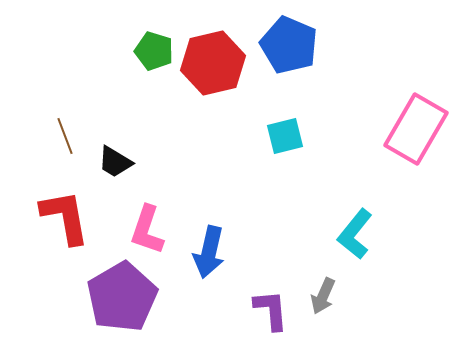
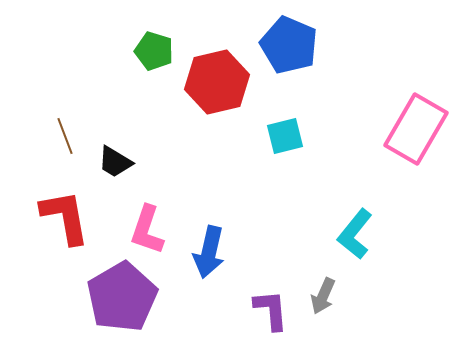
red hexagon: moved 4 px right, 19 px down
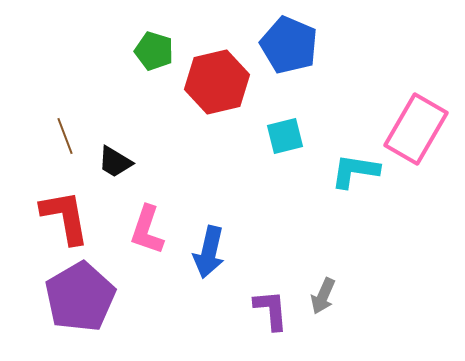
cyan L-shape: moved 63 px up; rotated 60 degrees clockwise
purple pentagon: moved 42 px left
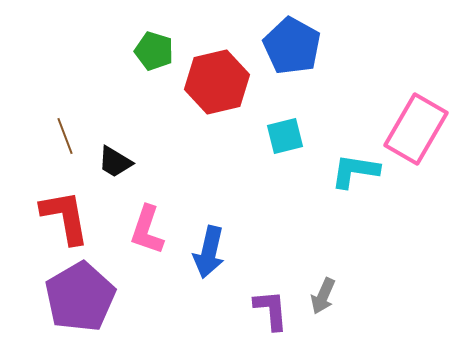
blue pentagon: moved 3 px right, 1 px down; rotated 6 degrees clockwise
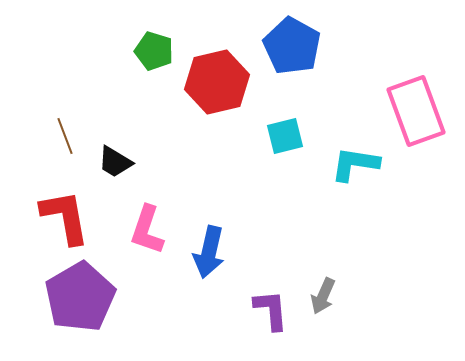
pink rectangle: moved 18 px up; rotated 50 degrees counterclockwise
cyan L-shape: moved 7 px up
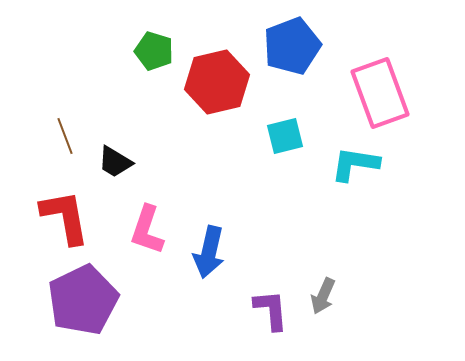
blue pentagon: rotated 22 degrees clockwise
pink rectangle: moved 36 px left, 18 px up
purple pentagon: moved 3 px right, 3 px down; rotated 4 degrees clockwise
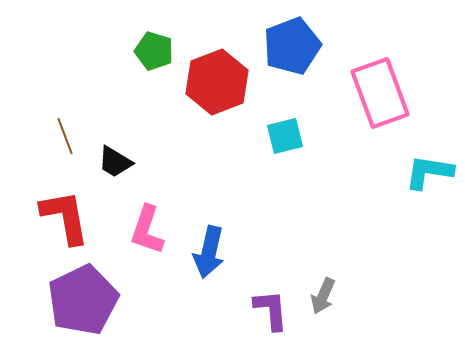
red hexagon: rotated 8 degrees counterclockwise
cyan L-shape: moved 74 px right, 8 px down
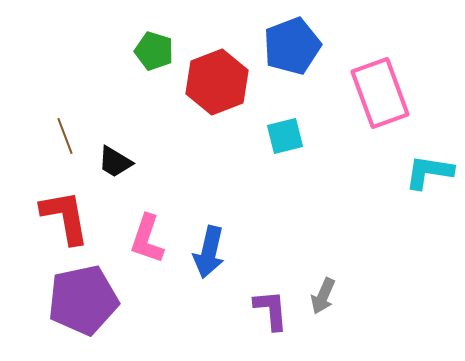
pink L-shape: moved 9 px down
purple pentagon: rotated 14 degrees clockwise
